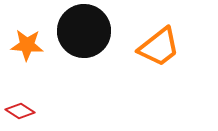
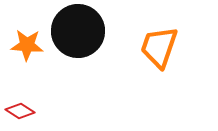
black circle: moved 6 px left
orange trapezoid: rotated 147 degrees clockwise
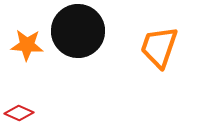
red diamond: moved 1 px left, 2 px down; rotated 8 degrees counterclockwise
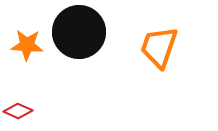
black circle: moved 1 px right, 1 px down
red diamond: moved 1 px left, 2 px up
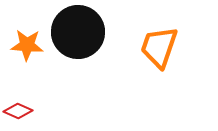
black circle: moved 1 px left
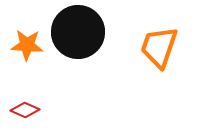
red diamond: moved 7 px right, 1 px up
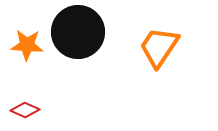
orange trapezoid: rotated 15 degrees clockwise
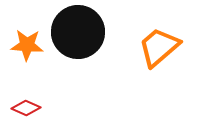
orange trapezoid: rotated 15 degrees clockwise
red diamond: moved 1 px right, 2 px up
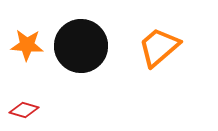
black circle: moved 3 px right, 14 px down
red diamond: moved 2 px left, 2 px down; rotated 8 degrees counterclockwise
